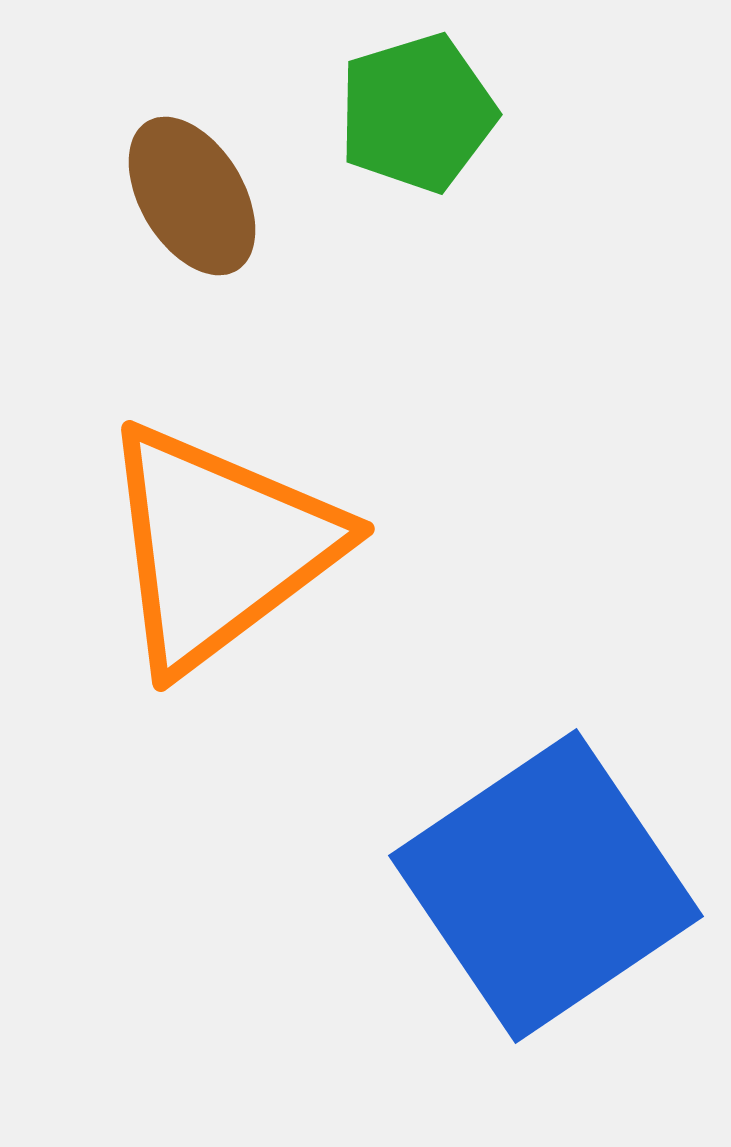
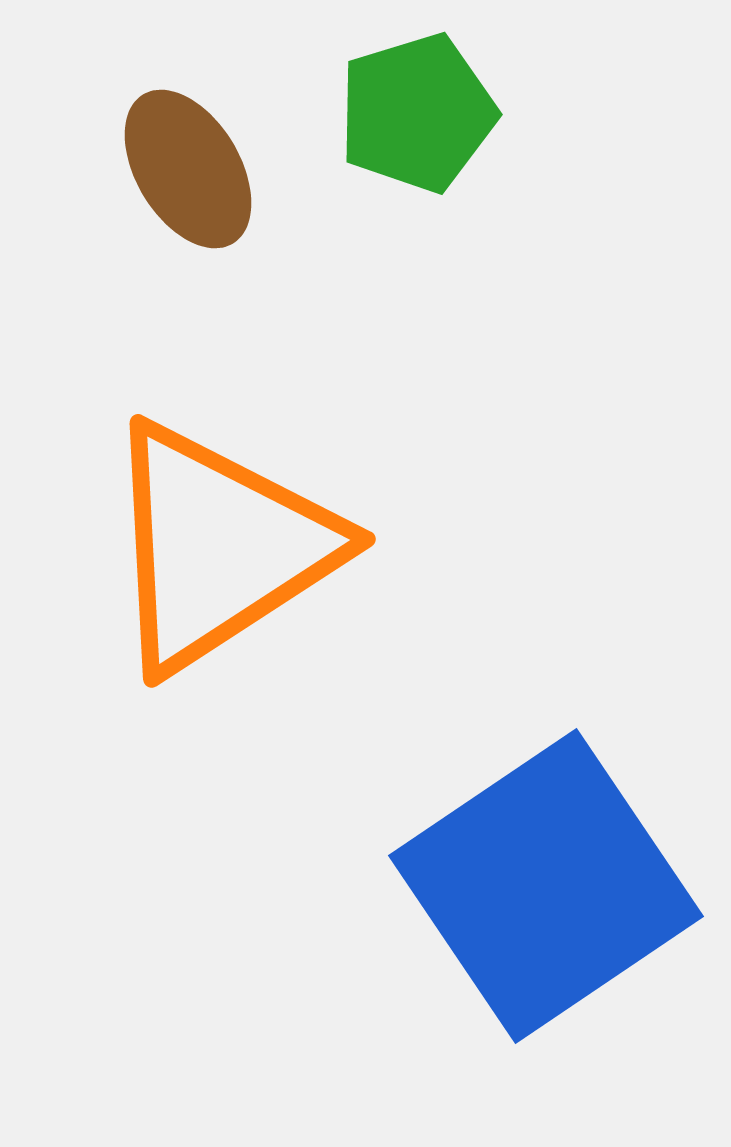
brown ellipse: moved 4 px left, 27 px up
orange triangle: rotated 4 degrees clockwise
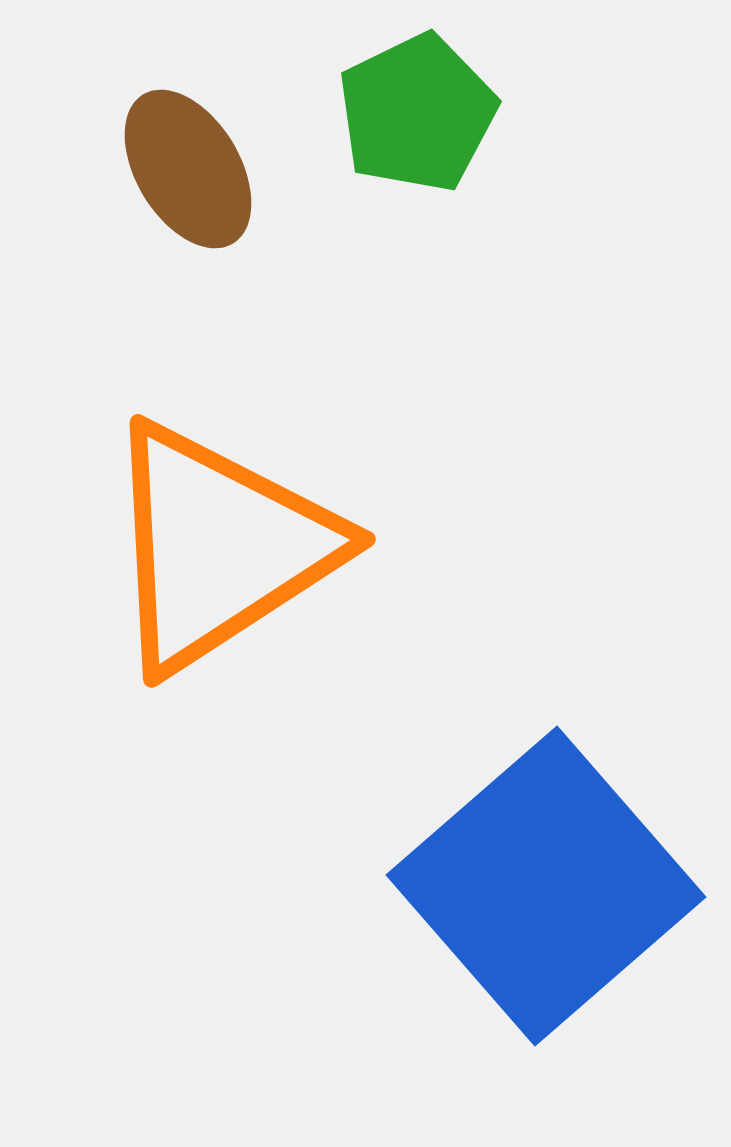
green pentagon: rotated 9 degrees counterclockwise
blue square: rotated 7 degrees counterclockwise
